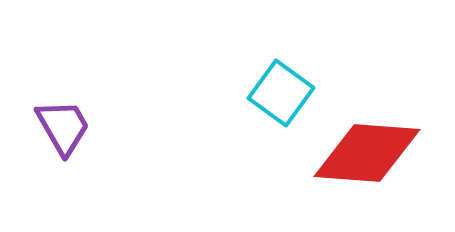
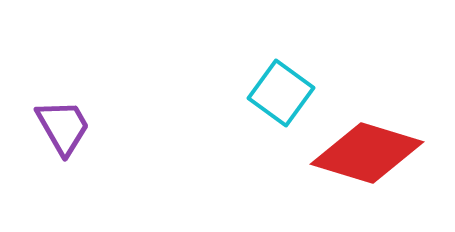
red diamond: rotated 13 degrees clockwise
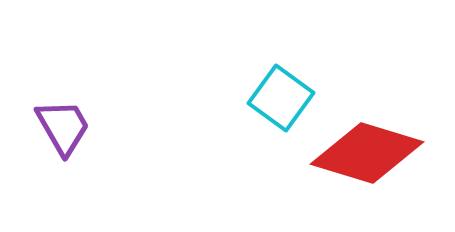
cyan square: moved 5 px down
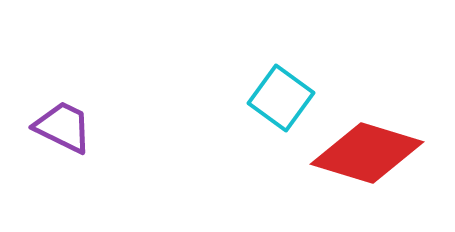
purple trapezoid: rotated 34 degrees counterclockwise
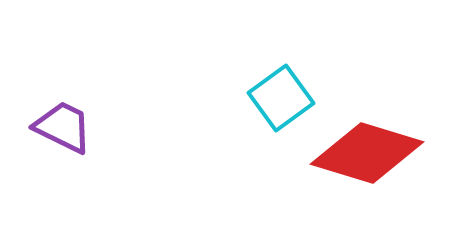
cyan square: rotated 18 degrees clockwise
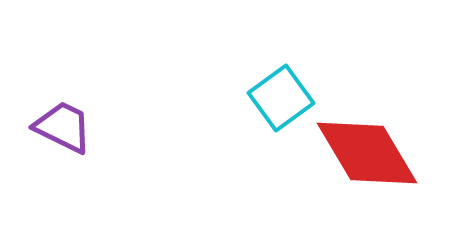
red diamond: rotated 42 degrees clockwise
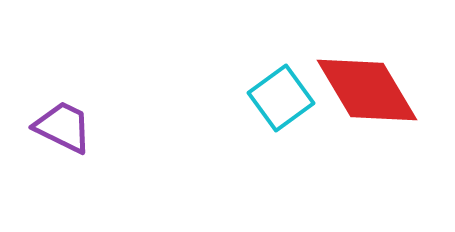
red diamond: moved 63 px up
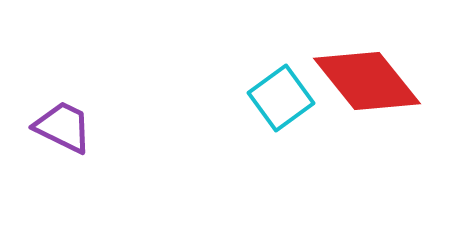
red diamond: moved 9 px up; rotated 8 degrees counterclockwise
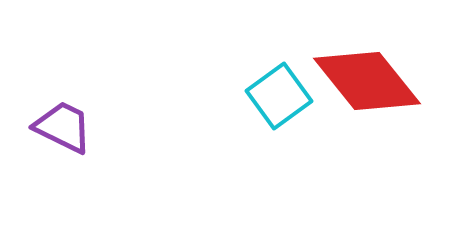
cyan square: moved 2 px left, 2 px up
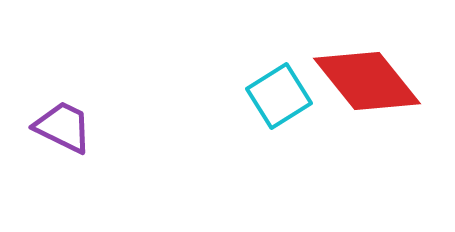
cyan square: rotated 4 degrees clockwise
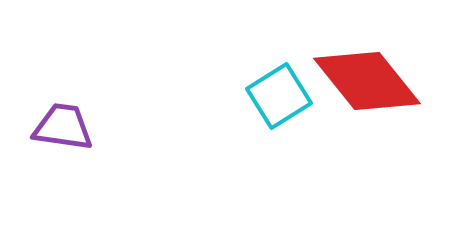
purple trapezoid: rotated 18 degrees counterclockwise
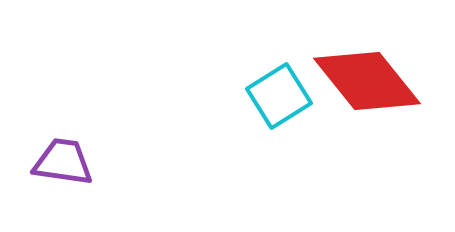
purple trapezoid: moved 35 px down
